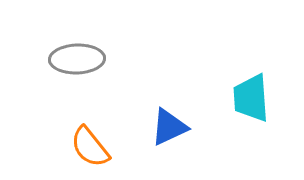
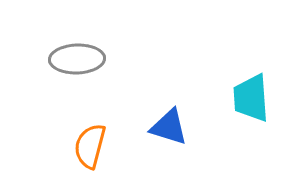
blue triangle: rotated 42 degrees clockwise
orange semicircle: moved 1 px up; rotated 54 degrees clockwise
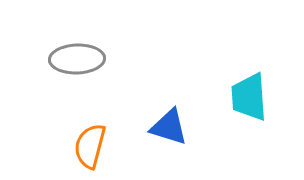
cyan trapezoid: moved 2 px left, 1 px up
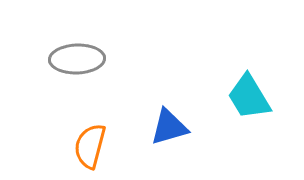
cyan trapezoid: rotated 27 degrees counterclockwise
blue triangle: rotated 33 degrees counterclockwise
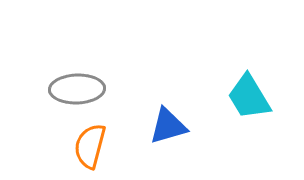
gray ellipse: moved 30 px down
blue triangle: moved 1 px left, 1 px up
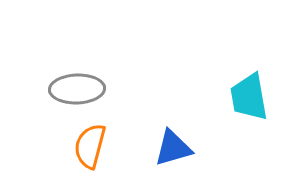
cyan trapezoid: rotated 21 degrees clockwise
blue triangle: moved 5 px right, 22 px down
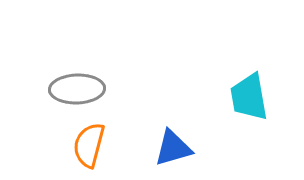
orange semicircle: moved 1 px left, 1 px up
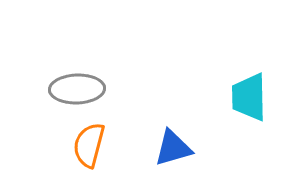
cyan trapezoid: rotated 9 degrees clockwise
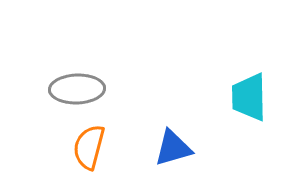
orange semicircle: moved 2 px down
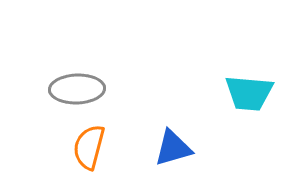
cyan trapezoid: moved 4 px up; rotated 84 degrees counterclockwise
